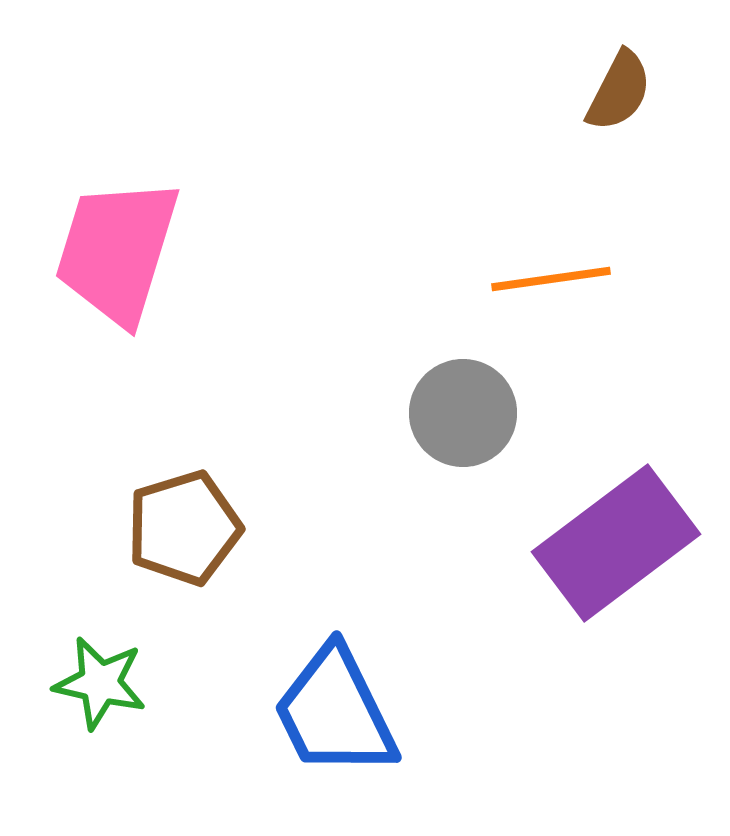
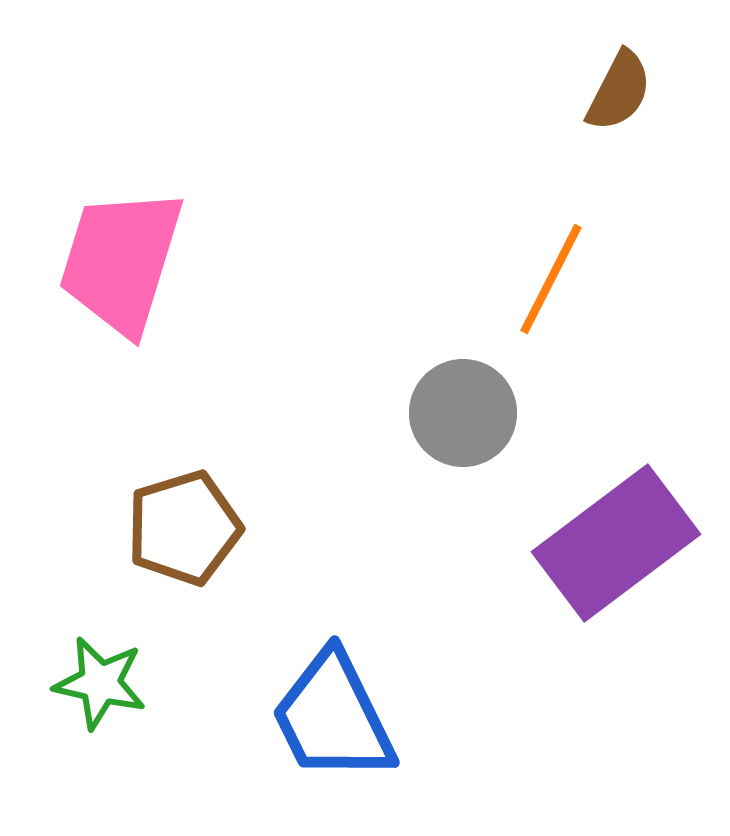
pink trapezoid: moved 4 px right, 10 px down
orange line: rotated 55 degrees counterclockwise
blue trapezoid: moved 2 px left, 5 px down
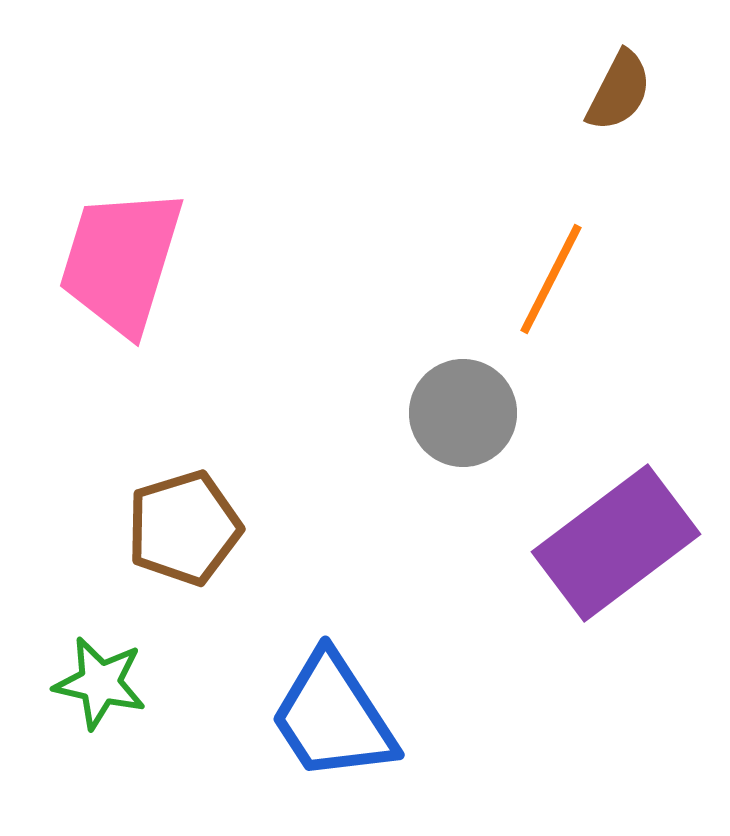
blue trapezoid: rotated 7 degrees counterclockwise
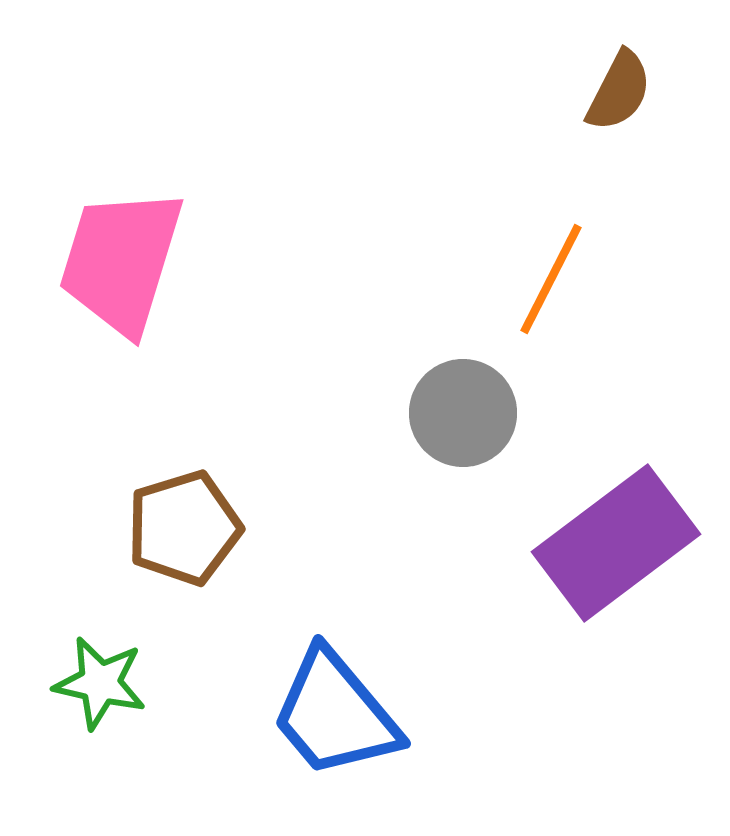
blue trapezoid: moved 2 px right, 3 px up; rotated 7 degrees counterclockwise
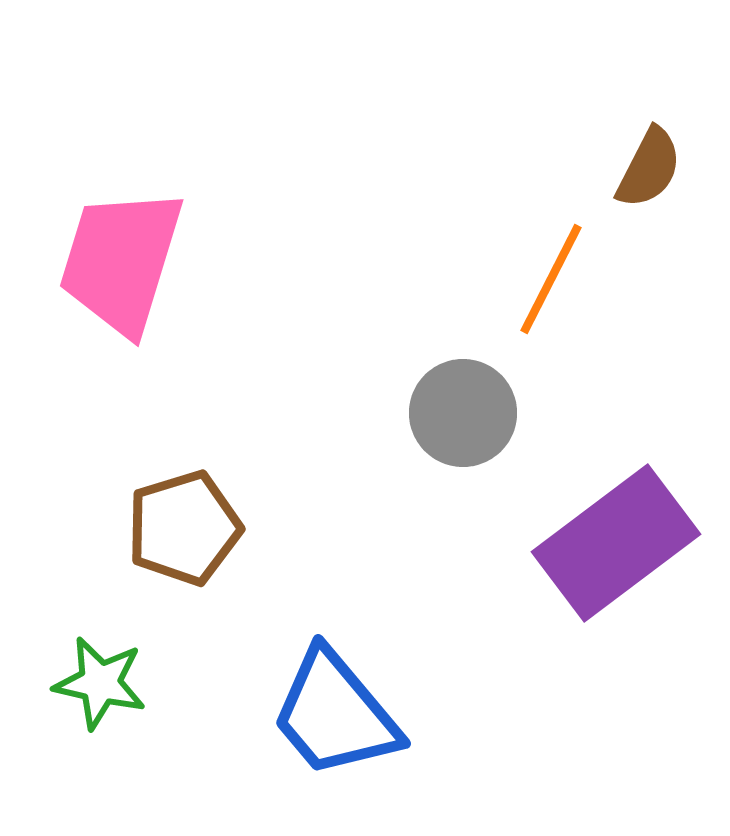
brown semicircle: moved 30 px right, 77 px down
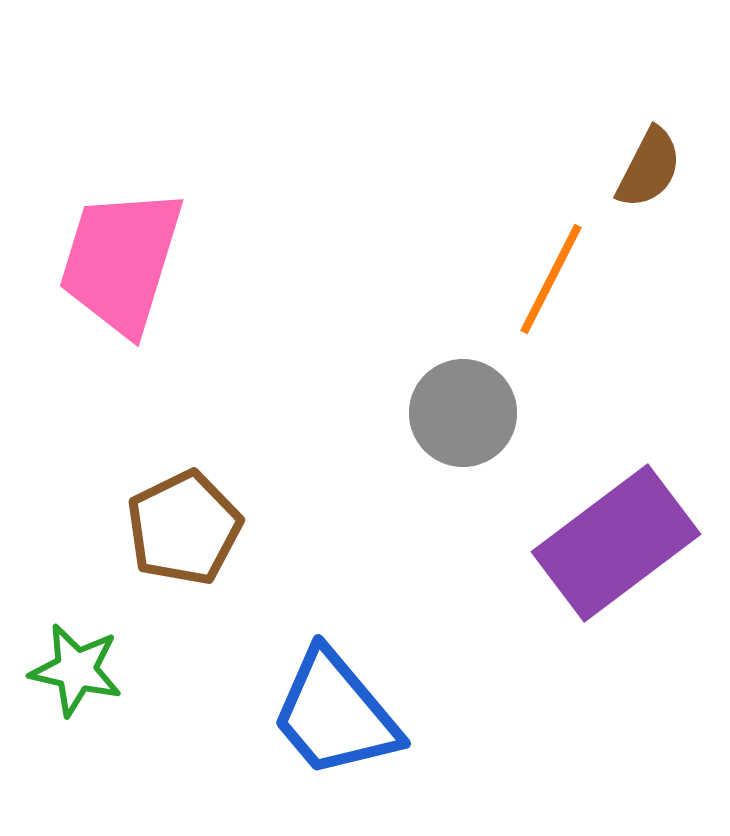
brown pentagon: rotated 9 degrees counterclockwise
green star: moved 24 px left, 13 px up
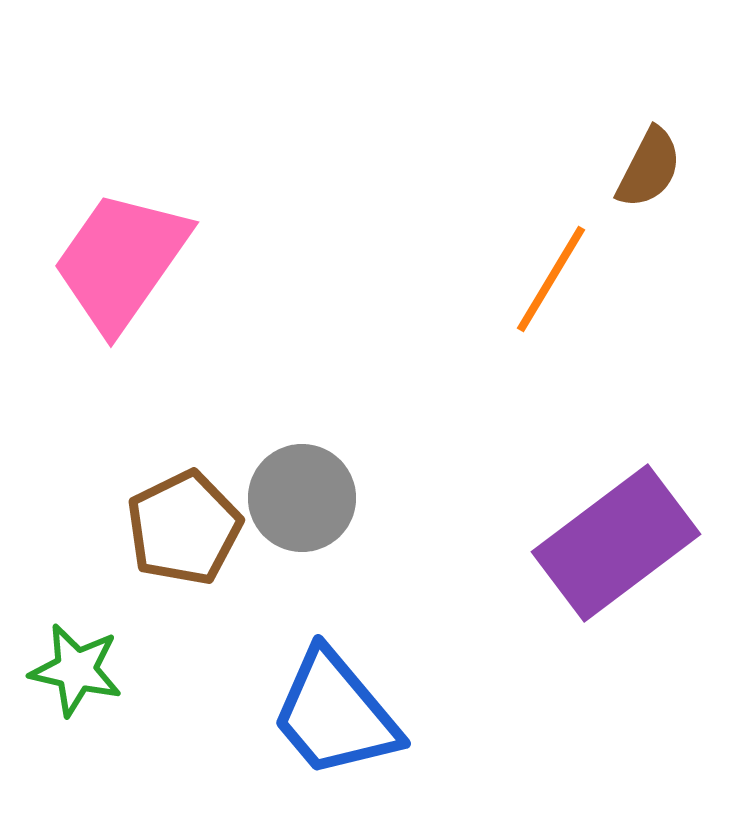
pink trapezoid: rotated 18 degrees clockwise
orange line: rotated 4 degrees clockwise
gray circle: moved 161 px left, 85 px down
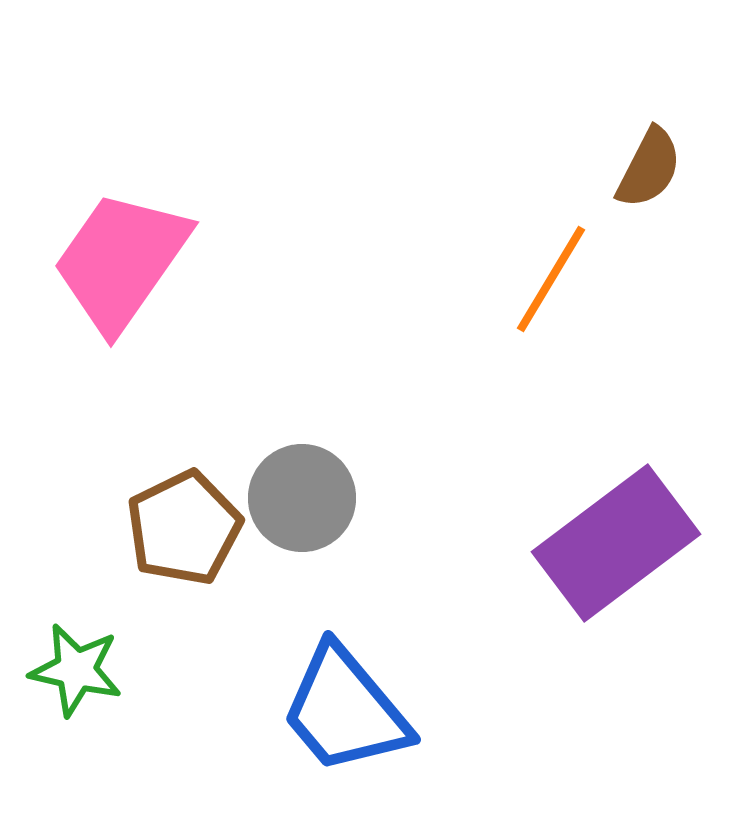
blue trapezoid: moved 10 px right, 4 px up
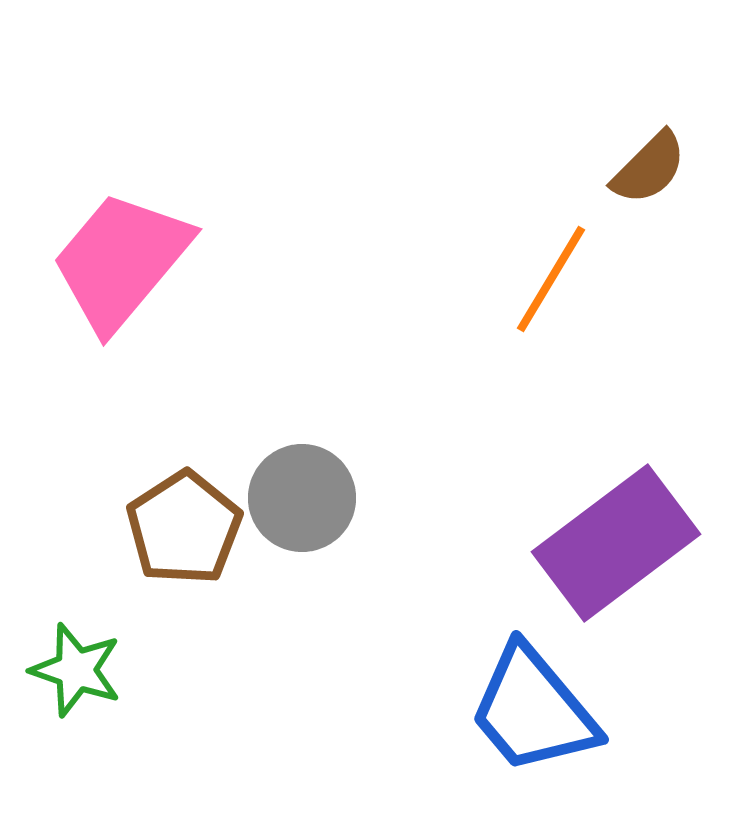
brown semicircle: rotated 18 degrees clockwise
pink trapezoid: rotated 5 degrees clockwise
brown pentagon: rotated 7 degrees counterclockwise
green star: rotated 6 degrees clockwise
blue trapezoid: moved 188 px right
